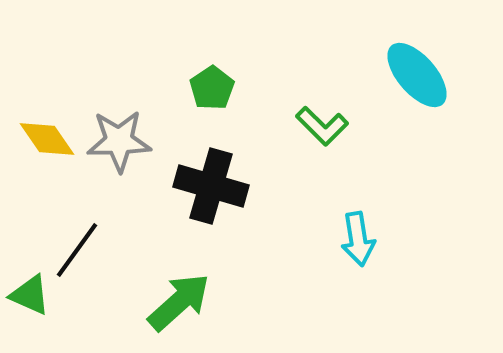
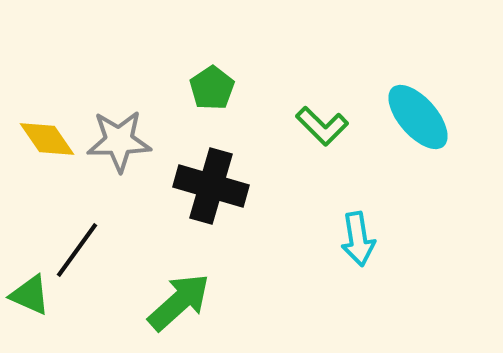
cyan ellipse: moved 1 px right, 42 px down
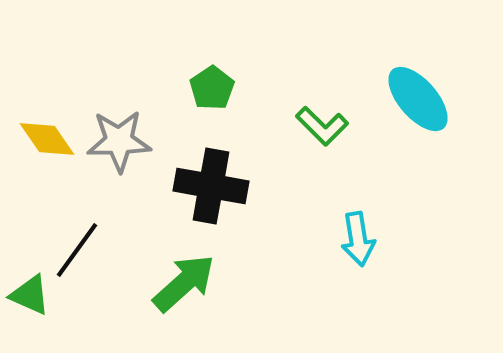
cyan ellipse: moved 18 px up
black cross: rotated 6 degrees counterclockwise
green arrow: moved 5 px right, 19 px up
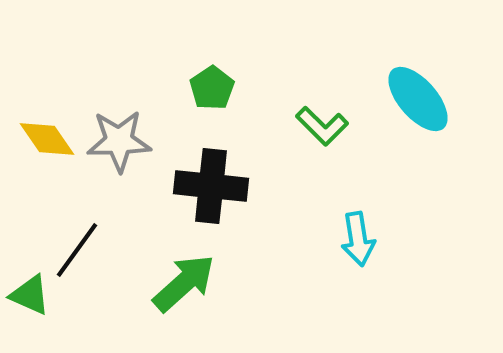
black cross: rotated 4 degrees counterclockwise
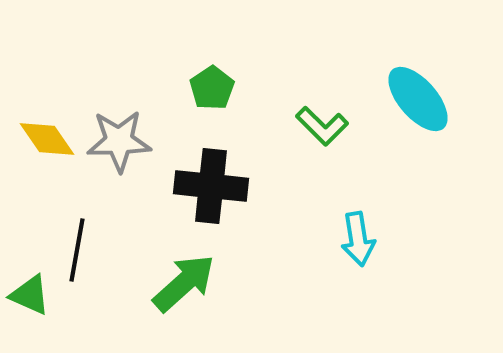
black line: rotated 26 degrees counterclockwise
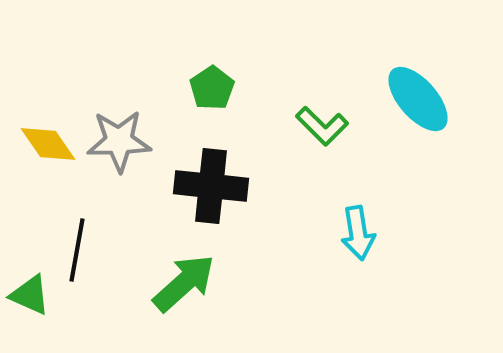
yellow diamond: moved 1 px right, 5 px down
cyan arrow: moved 6 px up
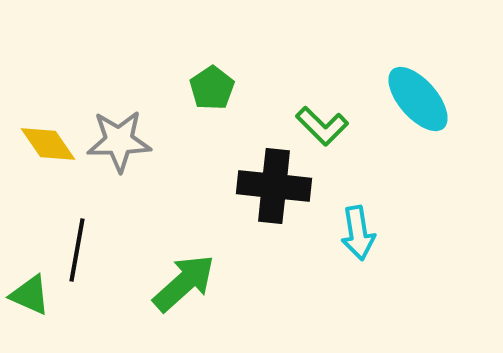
black cross: moved 63 px right
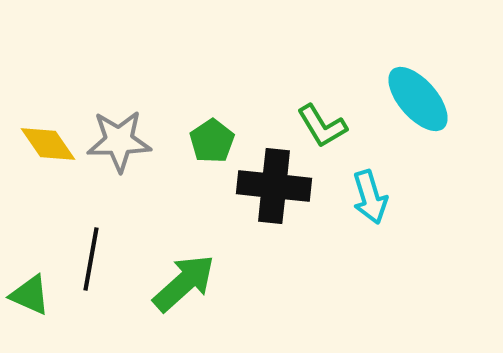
green pentagon: moved 53 px down
green L-shape: rotated 14 degrees clockwise
cyan arrow: moved 12 px right, 36 px up; rotated 8 degrees counterclockwise
black line: moved 14 px right, 9 px down
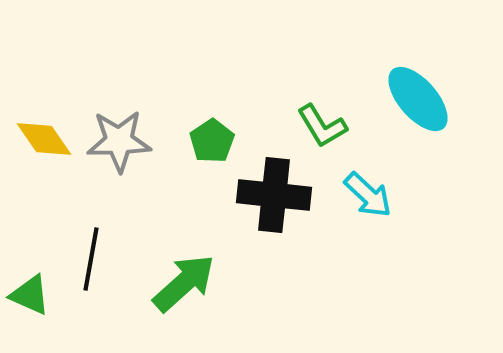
yellow diamond: moved 4 px left, 5 px up
black cross: moved 9 px down
cyan arrow: moved 2 px left, 2 px up; rotated 30 degrees counterclockwise
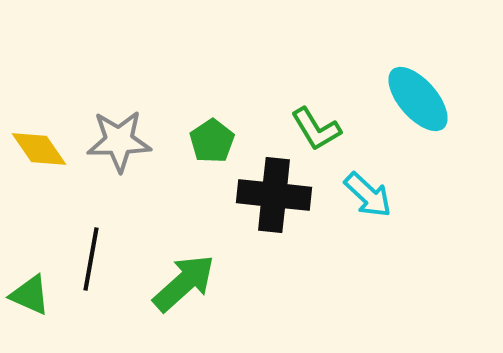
green L-shape: moved 6 px left, 3 px down
yellow diamond: moved 5 px left, 10 px down
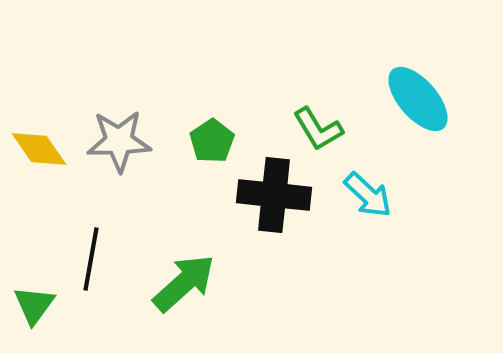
green L-shape: moved 2 px right
green triangle: moved 4 px right, 10 px down; rotated 42 degrees clockwise
